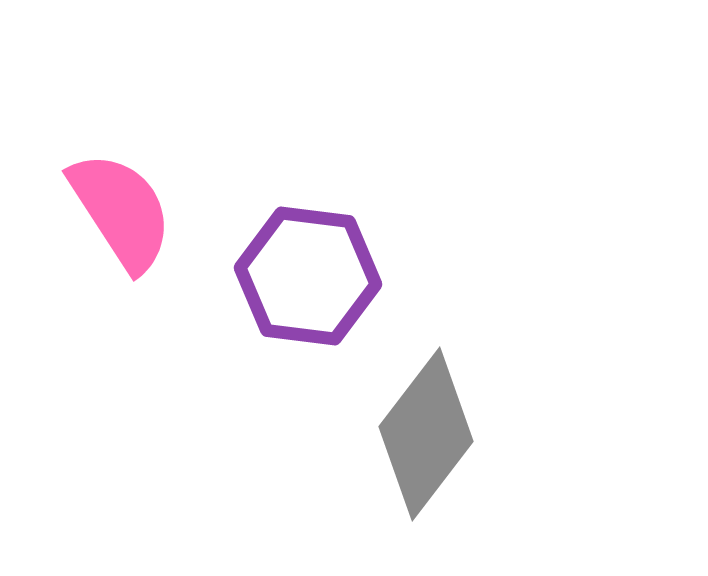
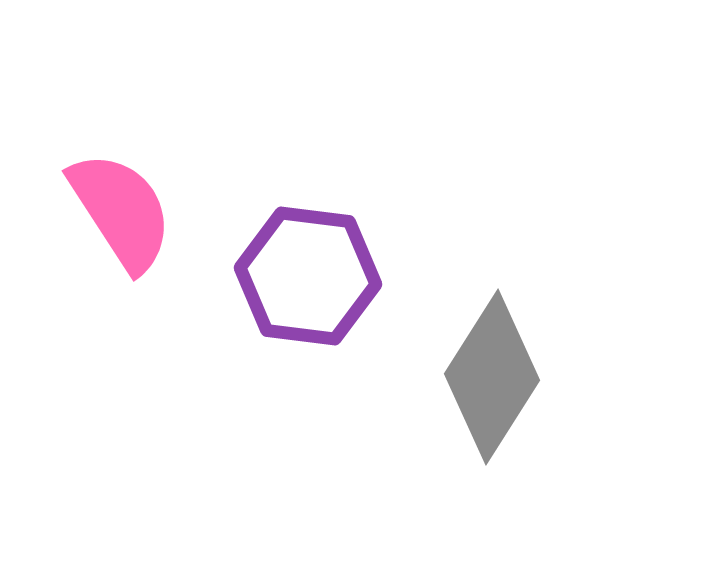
gray diamond: moved 66 px right, 57 px up; rotated 5 degrees counterclockwise
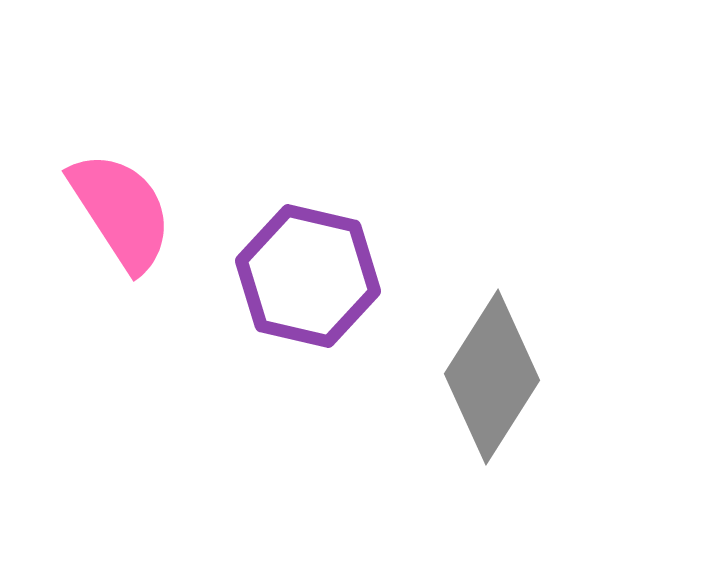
purple hexagon: rotated 6 degrees clockwise
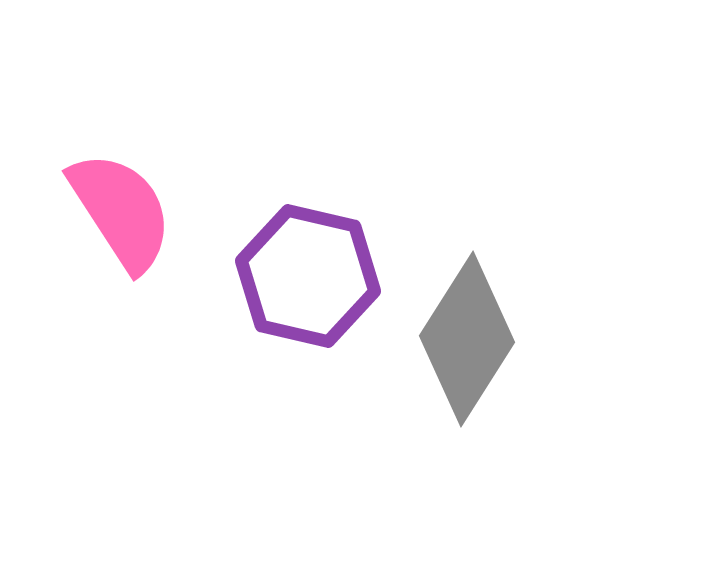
gray diamond: moved 25 px left, 38 px up
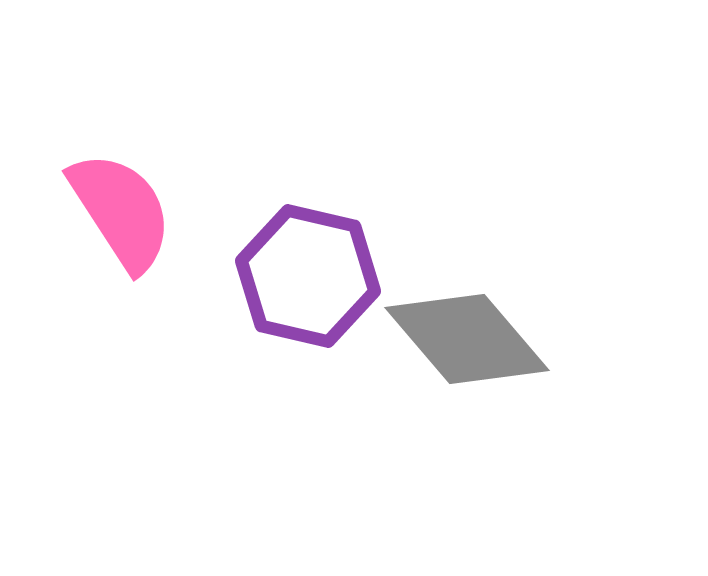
gray diamond: rotated 73 degrees counterclockwise
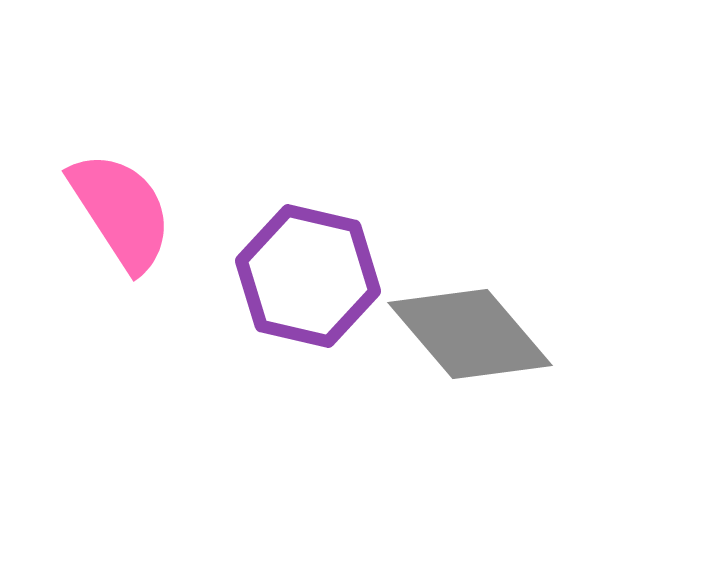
gray diamond: moved 3 px right, 5 px up
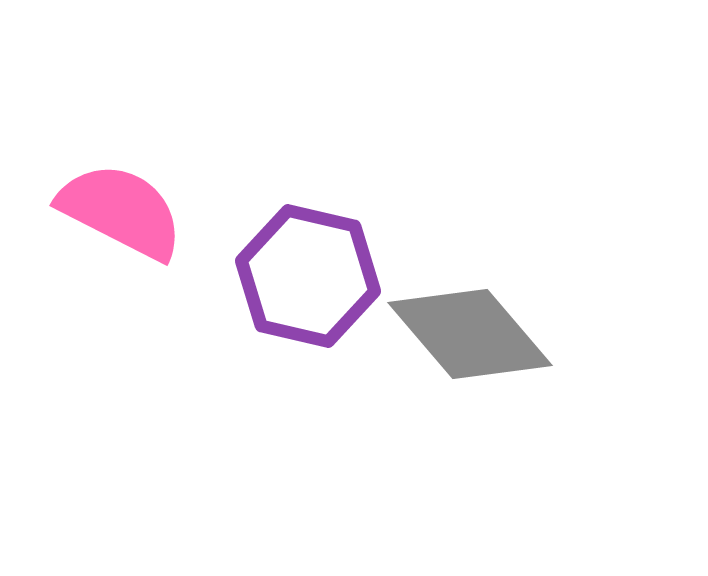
pink semicircle: rotated 30 degrees counterclockwise
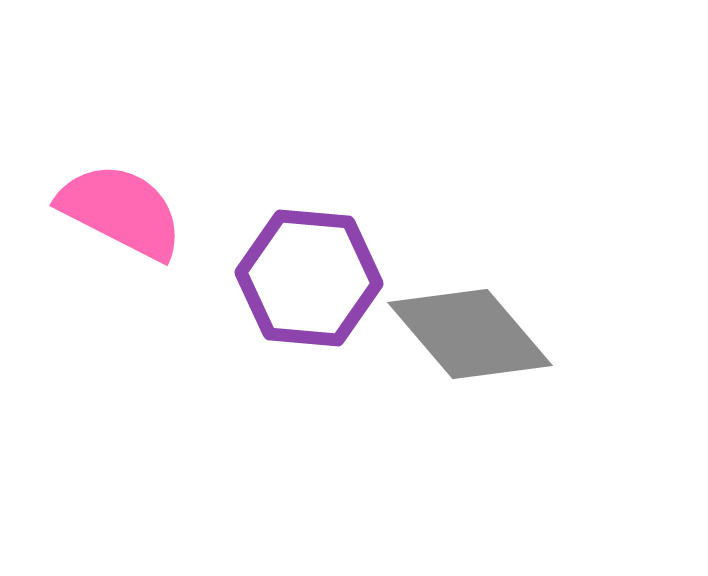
purple hexagon: moved 1 px right, 2 px down; rotated 8 degrees counterclockwise
